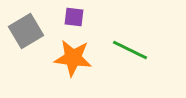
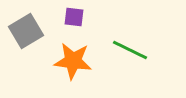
orange star: moved 3 px down
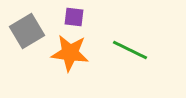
gray square: moved 1 px right
orange star: moved 3 px left, 8 px up
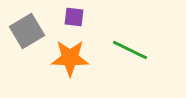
orange star: moved 5 px down; rotated 6 degrees counterclockwise
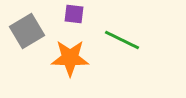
purple square: moved 3 px up
green line: moved 8 px left, 10 px up
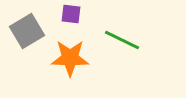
purple square: moved 3 px left
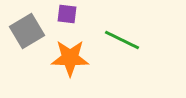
purple square: moved 4 px left
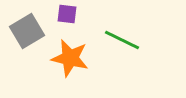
orange star: rotated 12 degrees clockwise
